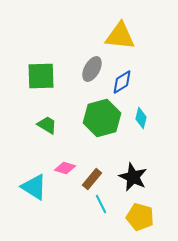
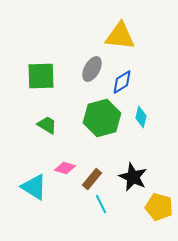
cyan diamond: moved 1 px up
yellow pentagon: moved 19 px right, 10 px up
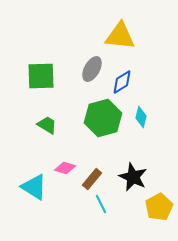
green hexagon: moved 1 px right
yellow pentagon: rotated 28 degrees clockwise
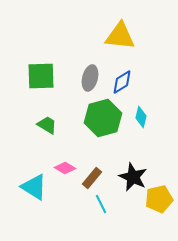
gray ellipse: moved 2 px left, 9 px down; rotated 15 degrees counterclockwise
pink diamond: rotated 15 degrees clockwise
brown rectangle: moved 1 px up
yellow pentagon: moved 8 px up; rotated 16 degrees clockwise
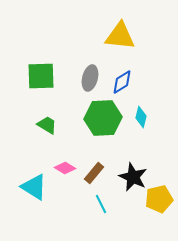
green hexagon: rotated 12 degrees clockwise
brown rectangle: moved 2 px right, 5 px up
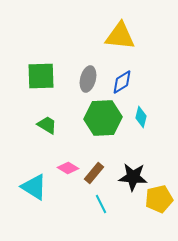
gray ellipse: moved 2 px left, 1 px down
pink diamond: moved 3 px right
black star: rotated 20 degrees counterclockwise
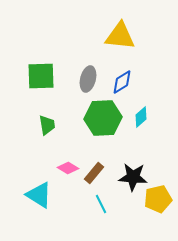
cyan diamond: rotated 35 degrees clockwise
green trapezoid: rotated 50 degrees clockwise
cyan triangle: moved 5 px right, 8 px down
yellow pentagon: moved 1 px left
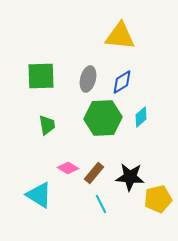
black star: moved 3 px left
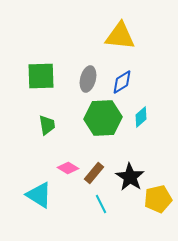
black star: rotated 28 degrees clockwise
